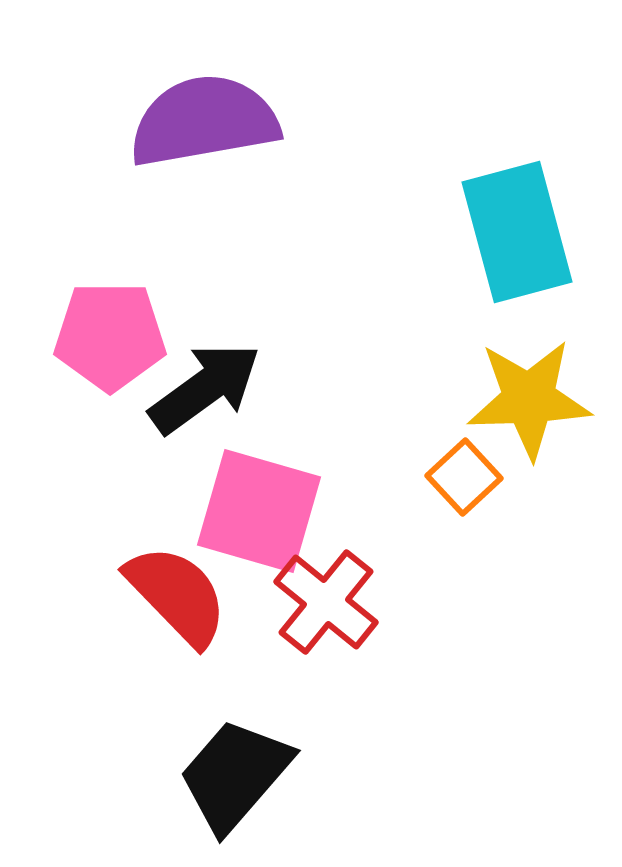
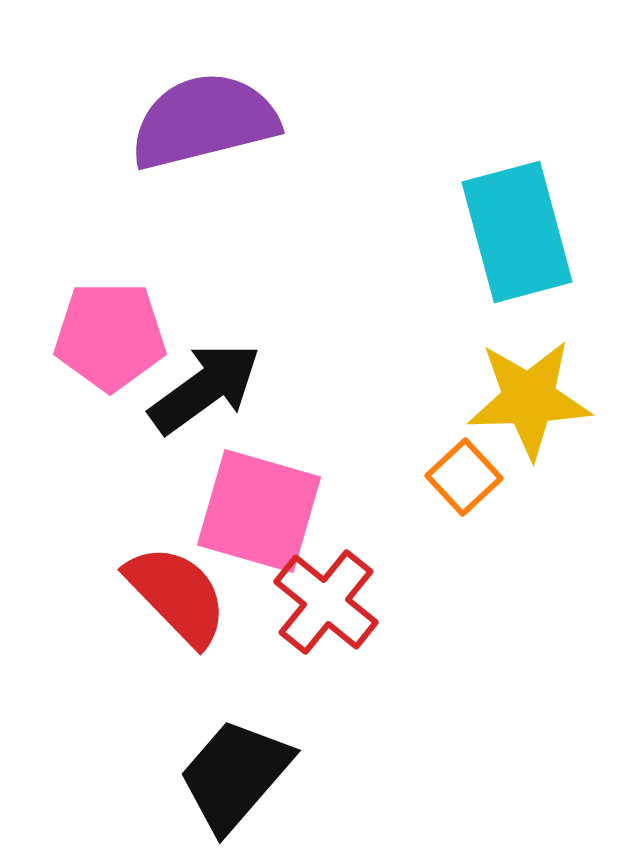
purple semicircle: rotated 4 degrees counterclockwise
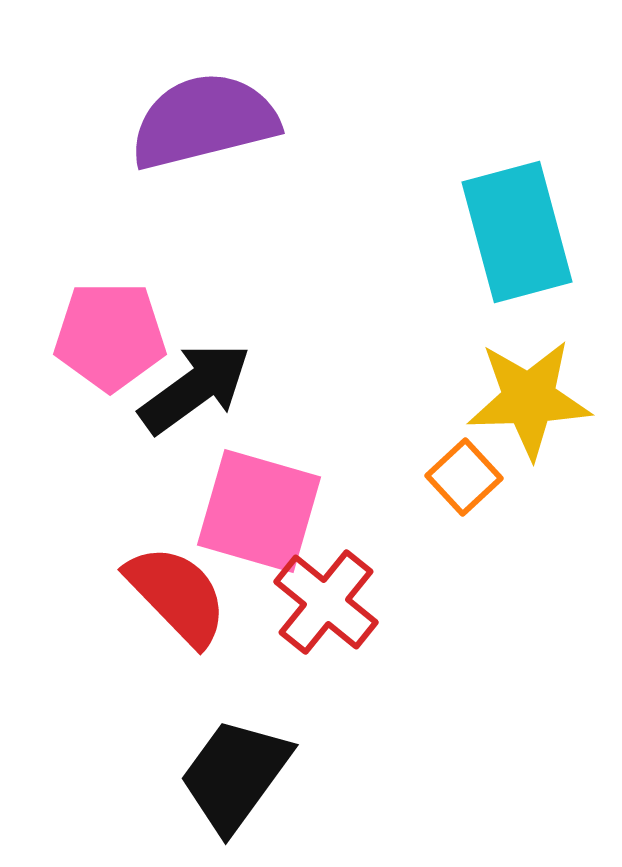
black arrow: moved 10 px left
black trapezoid: rotated 5 degrees counterclockwise
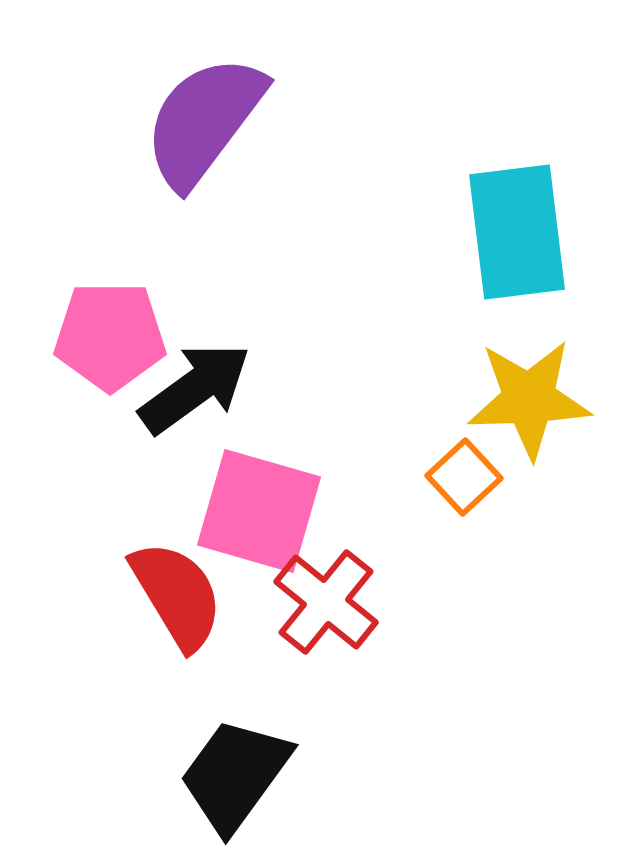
purple semicircle: rotated 39 degrees counterclockwise
cyan rectangle: rotated 8 degrees clockwise
red semicircle: rotated 13 degrees clockwise
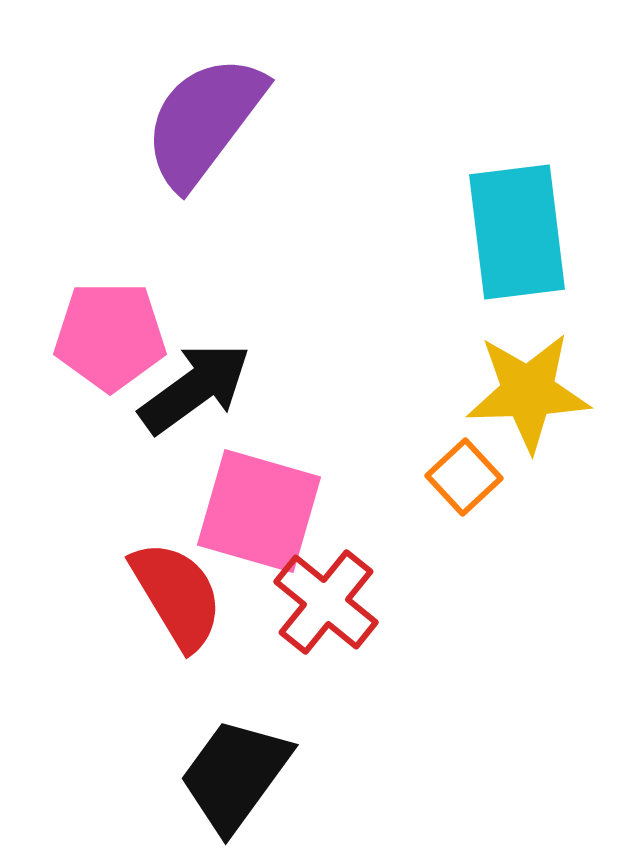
yellow star: moved 1 px left, 7 px up
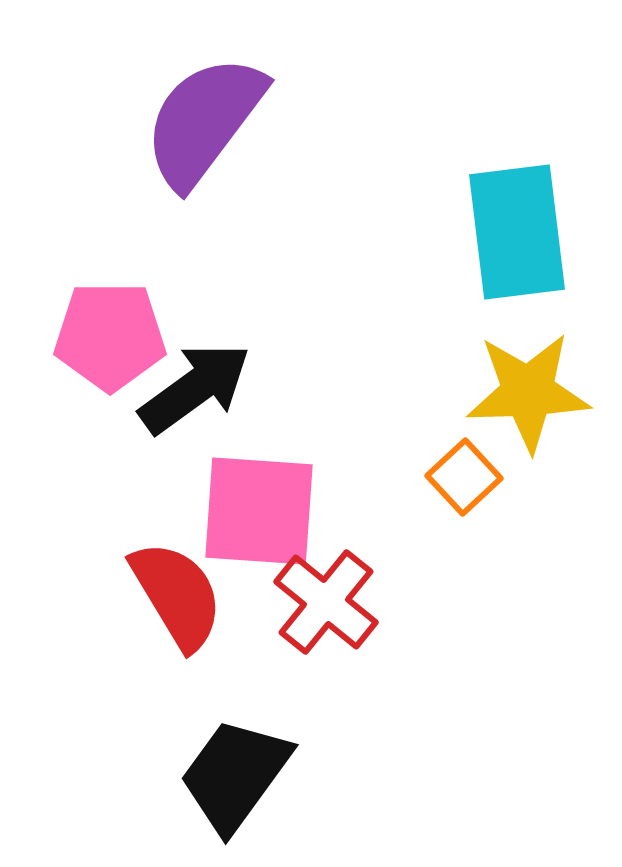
pink square: rotated 12 degrees counterclockwise
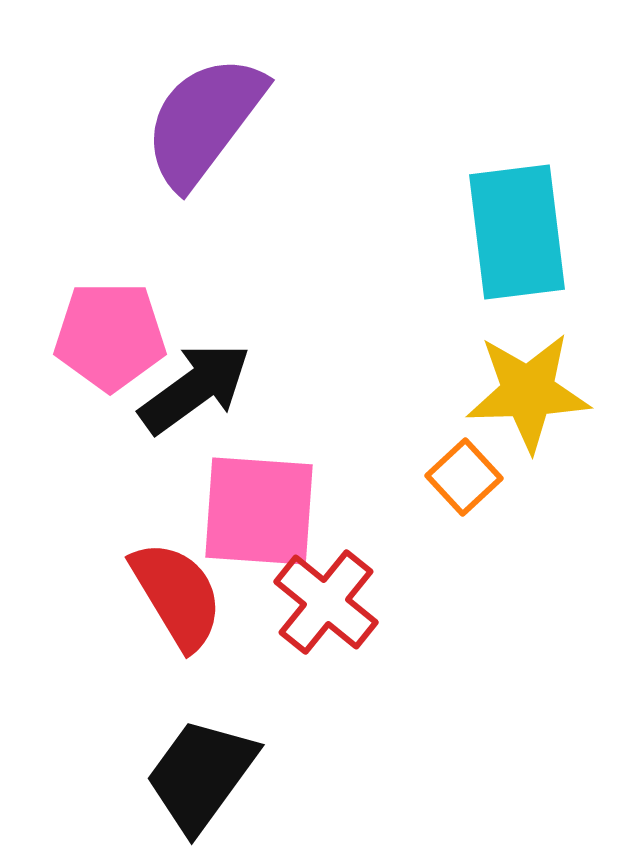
black trapezoid: moved 34 px left
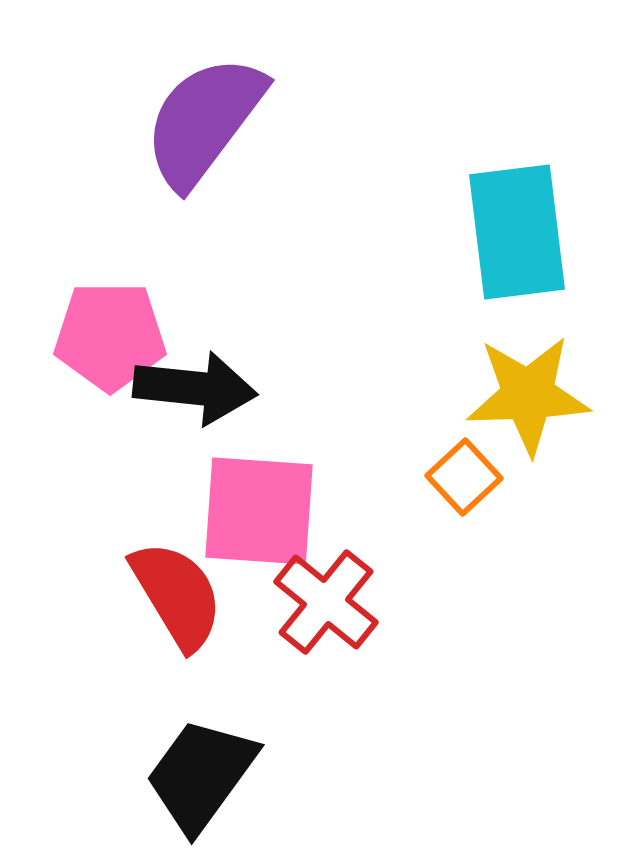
black arrow: rotated 42 degrees clockwise
yellow star: moved 3 px down
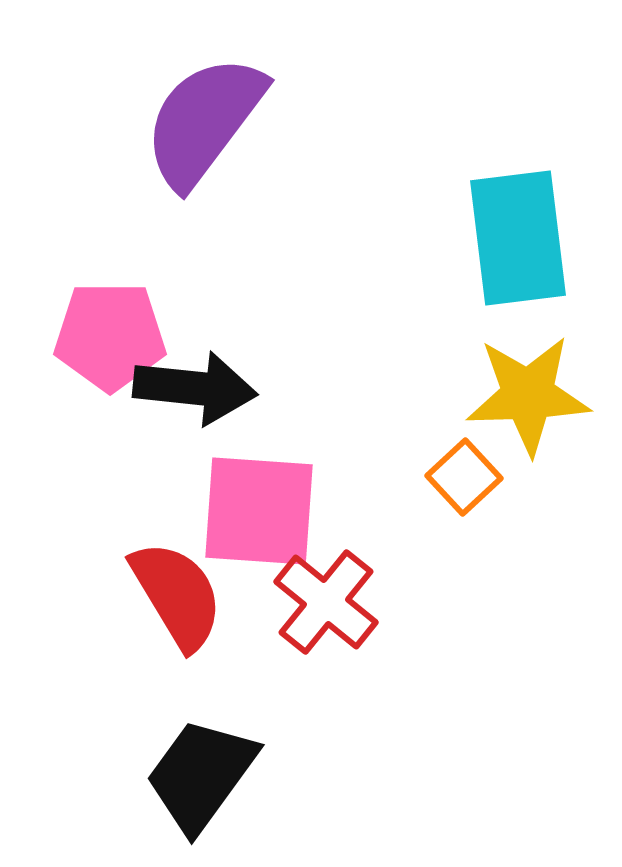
cyan rectangle: moved 1 px right, 6 px down
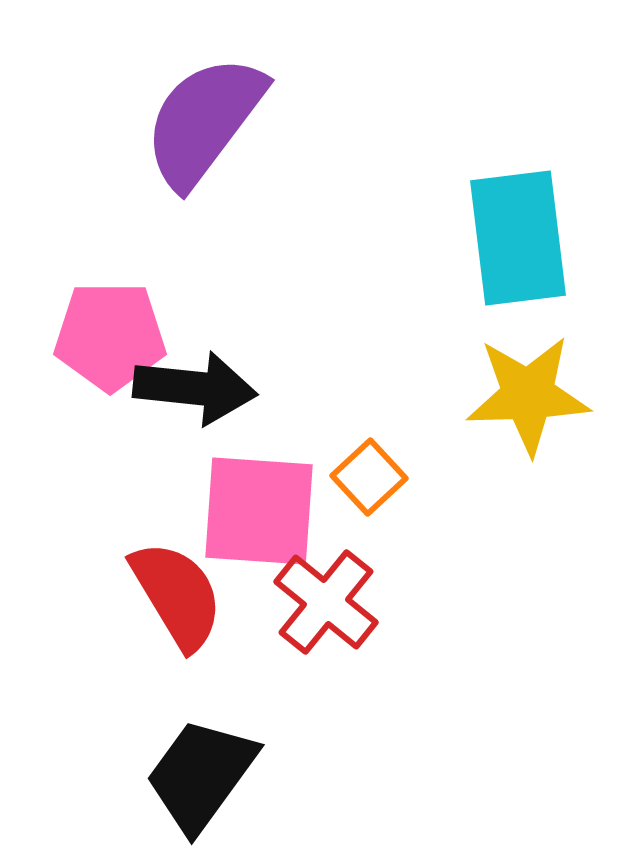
orange square: moved 95 px left
